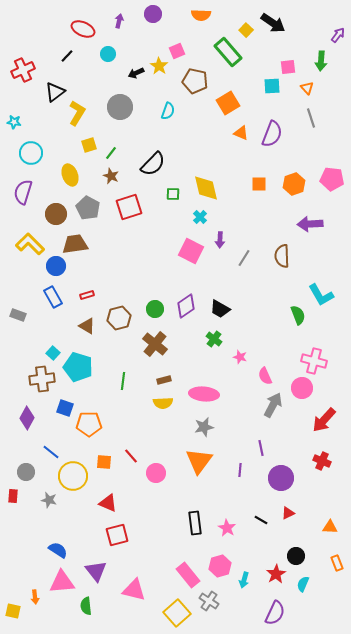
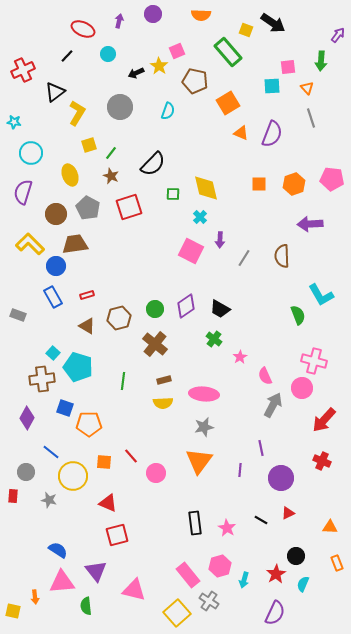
yellow square at (246, 30): rotated 24 degrees counterclockwise
pink star at (240, 357): rotated 24 degrees clockwise
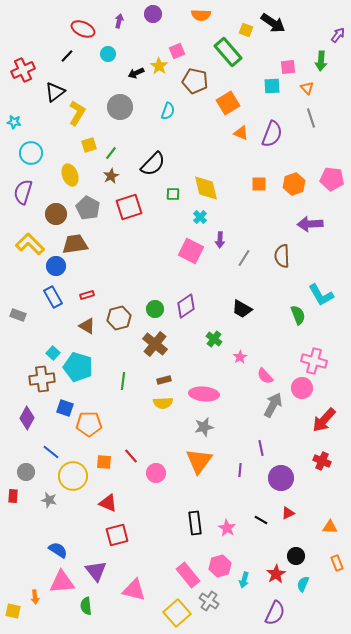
brown star at (111, 176): rotated 21 degrees clockwise
black trapezoid at (220, 309): moved 22 px right
pink semicircle at (265, 376): rotated 18 degrees counterclockwise
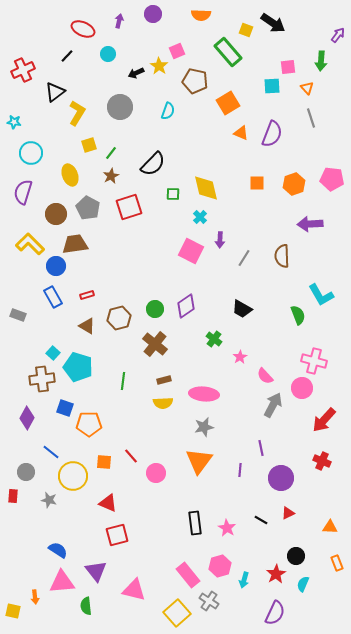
orange square at (259, 184): moved 2 px left, 1 px up
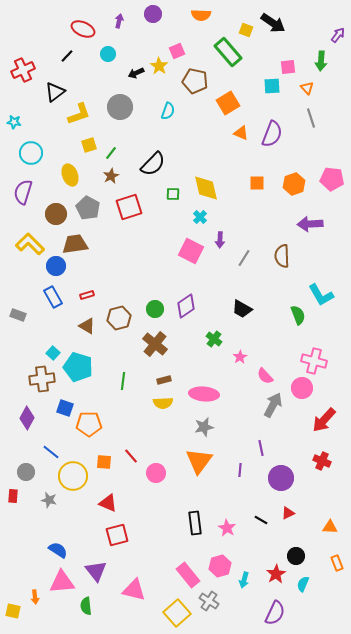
yellow L-shape at (77, 113): moved 2 px right, 1 px down; rotated 40 degrees clockwise
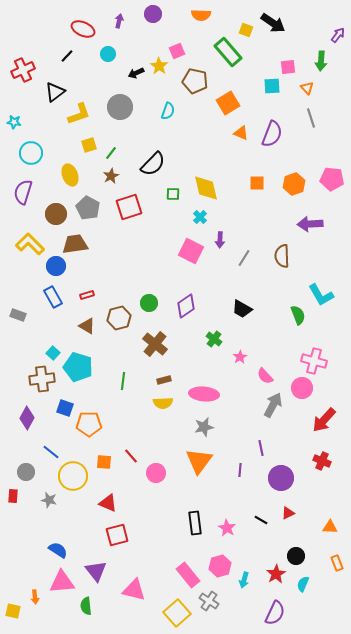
green circle at (155, 309): moved 6 px left, 6 px up
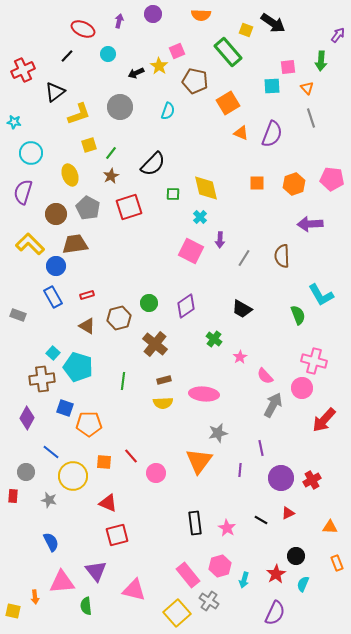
gray star at (204, 427): moved 14 px right, 6 px down
red cross at (322, 461): moved 10 px left, 19 px down; rotated 36 degrees clockwise
blue semicircle at (58, 550): moved 7 px left, 8 px up; rotated 30 degrees clockwise
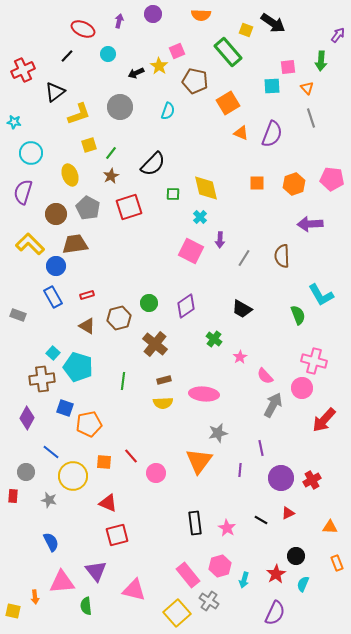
orange pentagon at (89, 424): rotated 10 degrees counterclockwise
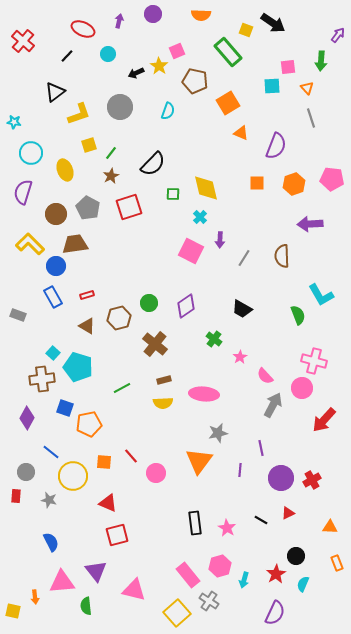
red cross at (23, 70): moved 29 px up; rotated 25 degrees counterclockwise
purple semicircle at (272, 134): moved 4 px right, 12 px down
yellow ellipse at (70, 175): moved 5 px left, 5 px up
green line at (123, 381): moved 1 px left, 7 px down; rotated 54 degrees clockwise
red rectangle at (13, 496): moved 3 px right
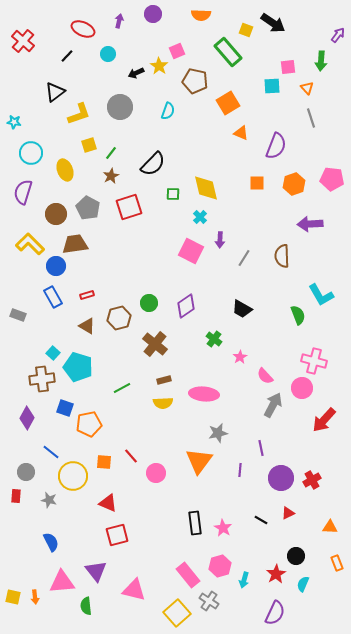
pink star at (227, 528): moved 4 px left
yellow square at (13, 611): moved 14 px up
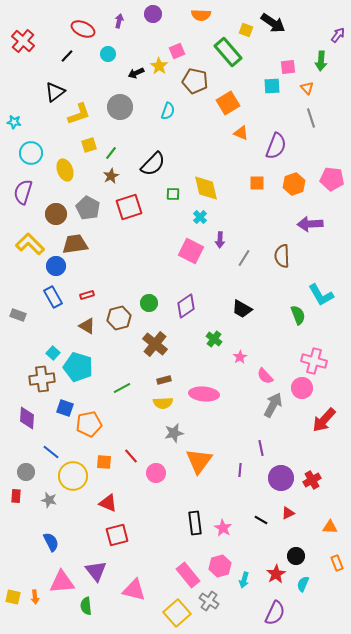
purple diamond at (27, 418): rotated 25 degrees counterclockwise
gray star at (218, 433): moved 44 px left
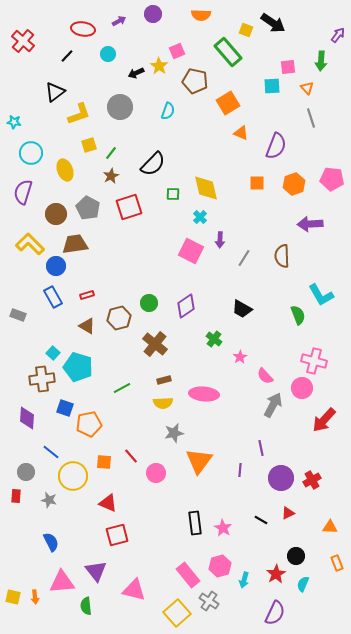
purple arrow at (119, 21): rotated 48 degrees clockwise
red ellipse at (83, 29): rotated 15 degrees counterclockwise
